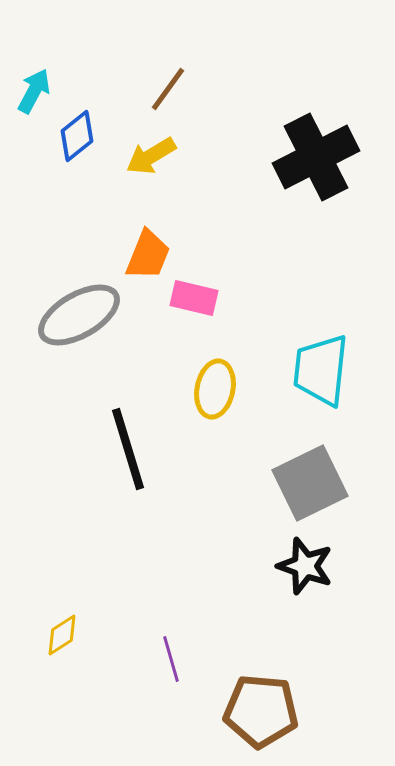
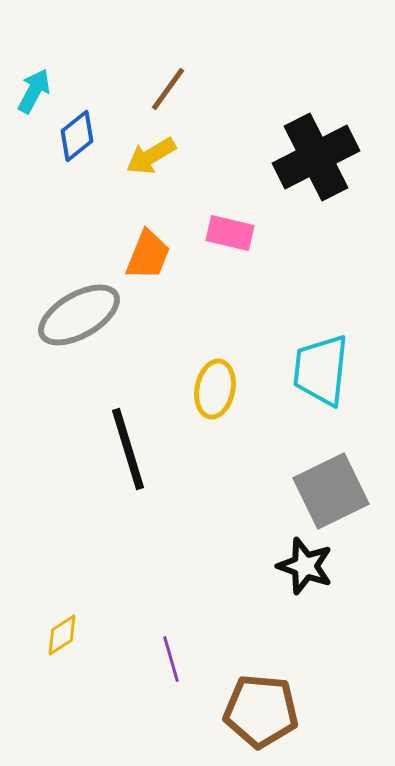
pink rectangle: moved 36 px right, 65 px up
gray square: moved 21 px right, 8 px down
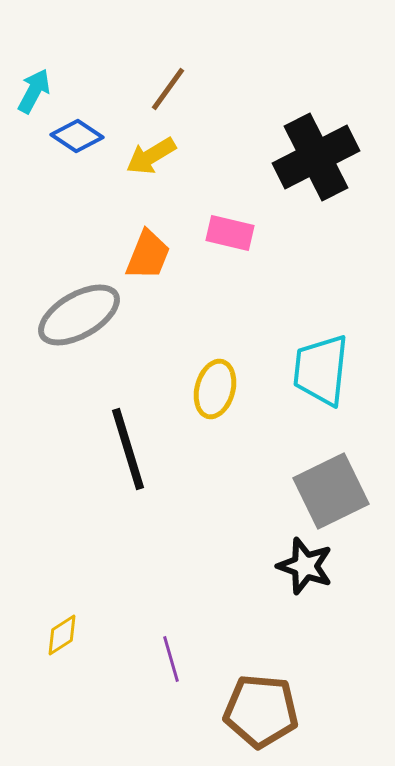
blue diamond: rotated 72 degrees clockwise
yellow ellipse: rotated 4 degrees clockwise
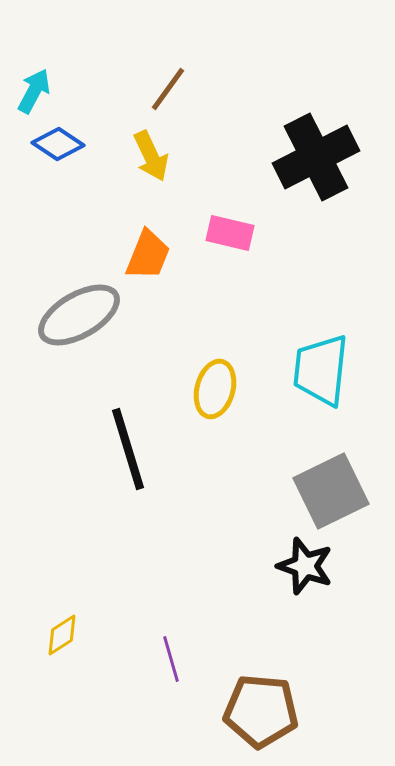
blue diamond: moved 19 px left, 8 px down
yellow arrow: rotated 84 degrees counterclockwise
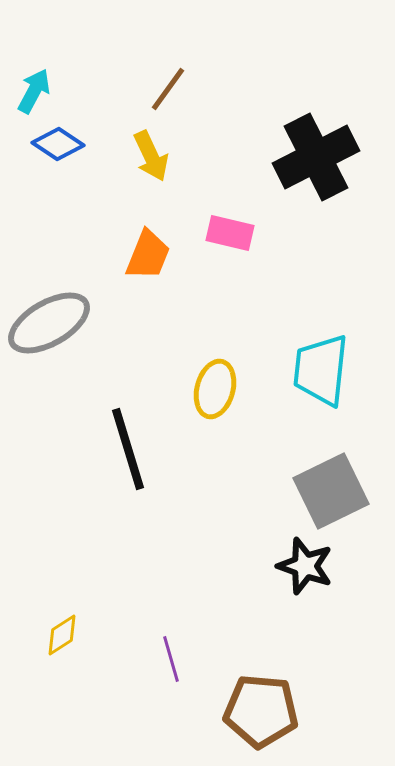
gray ellipse: moved 30 px left, 8 px down
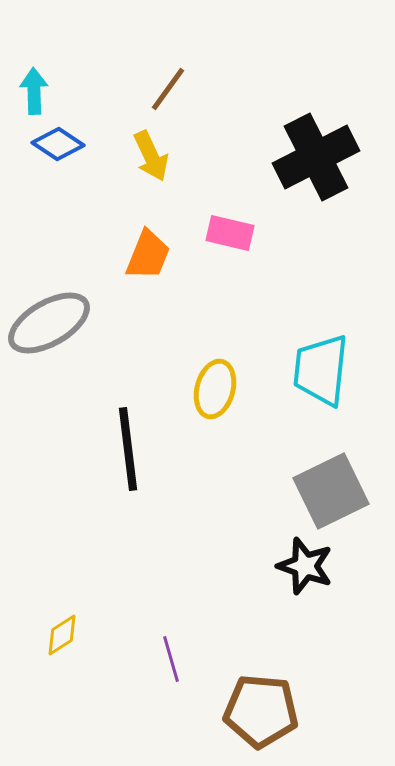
cyan arrow: rotated 30 degrees counterclockwise
black line: rotated 10 degrees clockwise
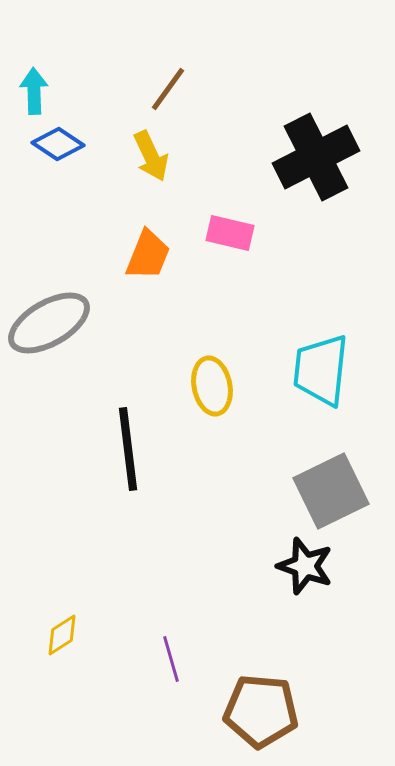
yellow ellipse: moved 3 px left, 3 px up; rotated 26 degrees counterclockwise
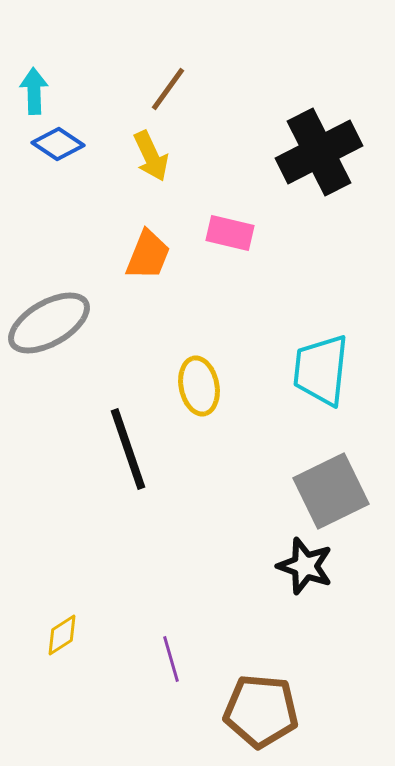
black cross: moved 3 px right, 5 px up
yellow ellipse: moved 13 px left
black line: rotated 12 degrees counterclockwise
